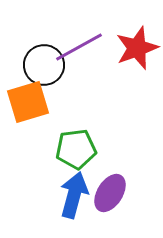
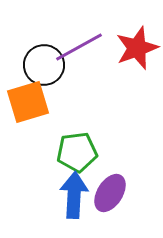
green pentagon: moved 1 px right, 3 px down
blue arrow: rotated 12 degrees counterclockwise
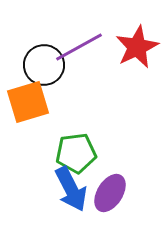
red star: moved 1 px up; rotated 6 degrees counterclockwise
green pentagon: moved 1 px left, 1 px down
blue arrow: moved 3 px left, 6 px up; rotated 150 degrees clockwise
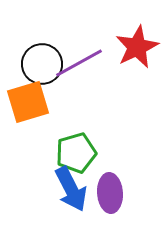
purple line: moved 16 px down
black circle: moved 2 px left, 1 px up
green pentagon: rotated 9 degrees counterclockwise
purple ellipse: rotated 36 degrees counterclockwise
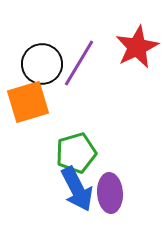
purple line: rotated 30 degrees counterclockwise
blue arrow: moved 6 px right
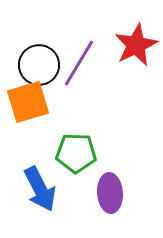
red star: moved 1 px left, 2 px up
black circle: moved 3 px left, 1 px down
green pentagon: rotated 18 degrees clockwise
blue arrow: moved 37 px left
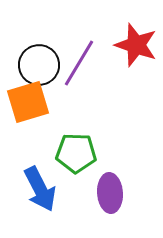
red star: rotated 27 degrees counterclockwise
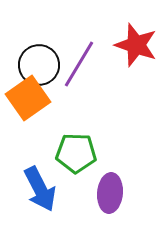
purple line: moved 1 px down
orange square: moved 4 px up; rotated 18 degrees counterclockwise
purple ellipse: rotated 9 degrees clockwise
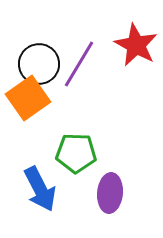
red star: rotated 9 degrees clockwise
black circle: moved 1 px up
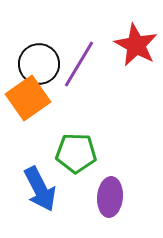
purple ellipse: moved 4 px down
